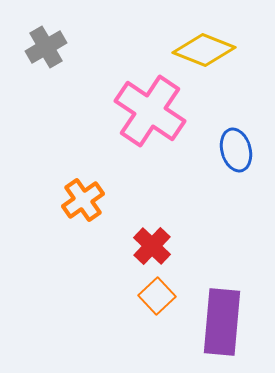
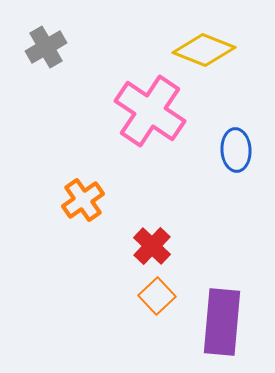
blue ellipse: rotated 12 degrees clockwise
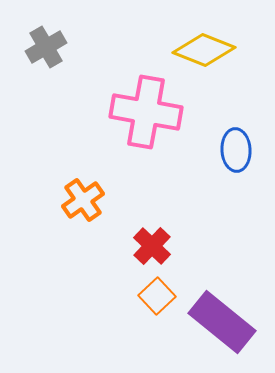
pink cross: moved 4 px left, 1 px down; rotated 24 degrees counterclockwise
purple rectangle: rotated 56 degrees counterclockwise
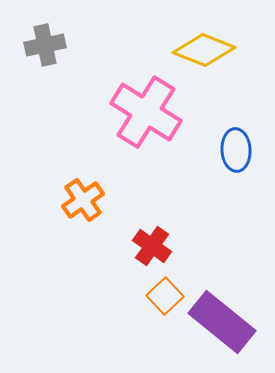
gray cross: moved 1 px left, 2 px up; rotated 18 degrees clockwise
pink cross: rotated 22 degrees clockwise
red cross: rotated 9 degrees counterclockwise
orange square: moved 8 px right
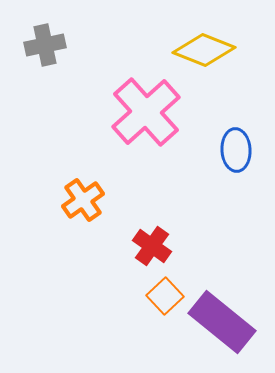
pink cross: rotated 16 degrees clockwise
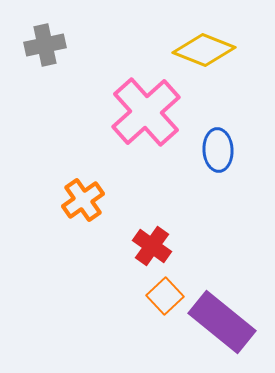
blue ellipse: moved 18 px left
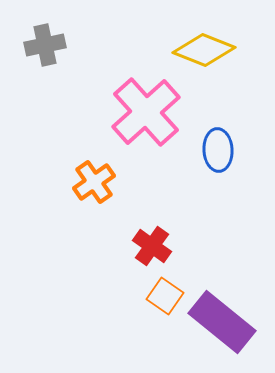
orange cross: moved 11 px right, 18 px up
orange square: rotated 12 degrees counterclockwise
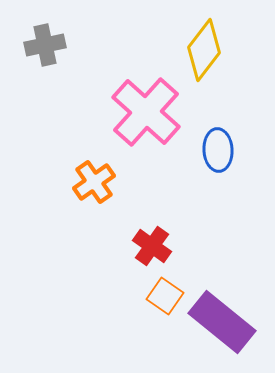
yellow diamond: rotated 74 degrees counterclockwise
pink cross: rotated 6 degrees counterclockwise
